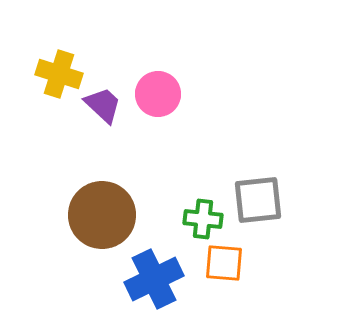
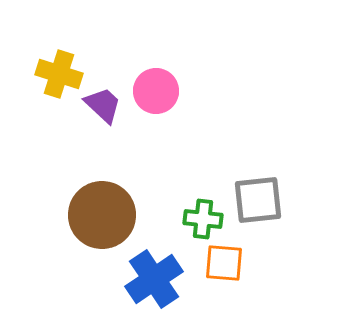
pink circle: moved 2 px left, 3 px up
blue cross: rotated 8 degrees counterclockwise
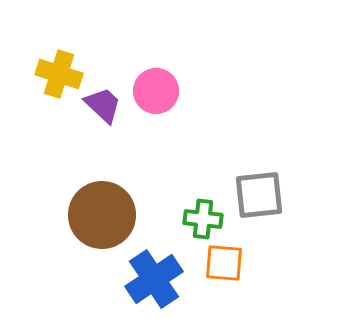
gray square: moved 1 px right, 5 px up
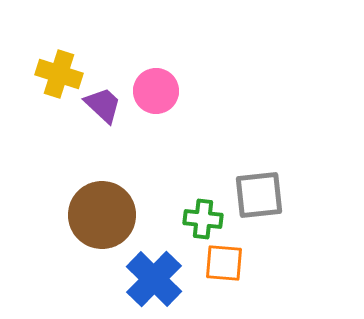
blue cross: rotated 12 degrees counterclockwise
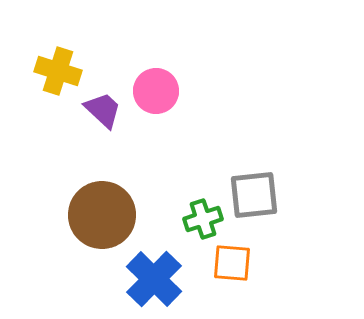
yellow cross: moved 1 px left, 3 px up
purple trapezoid: moved 5 px down
gray square: moved 5 px left
green cross: rotated 24 degrees counterclockwise
orange square: moved 8 px right
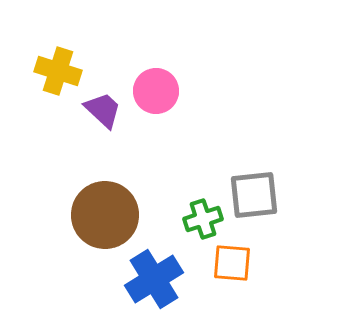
brown circle: moved 3 px right
blue cross: rotated 14 degrees clockwise
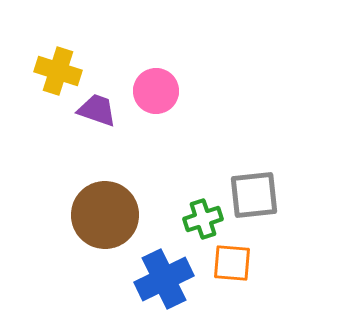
purple trapezoid: moved 6 px left; rotated 24 degrees counterclockwise
blue cross: moved 10 px right; rotated 6 degrees clockwise
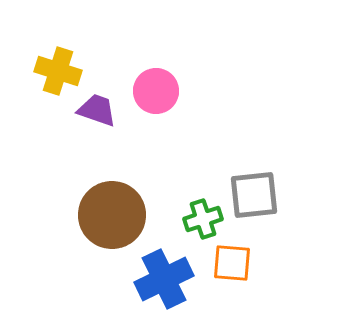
brown circle: moved 7 px right
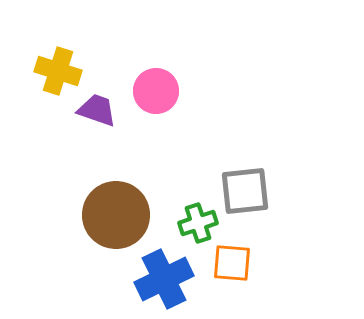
gray square: moved 9 px left, 4 px up
brown circle: moved 4 px right
green cross: moved 5 px left, 4 px down
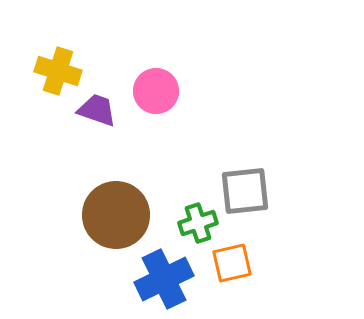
orange square: rotated 18 degrees counterclockwise
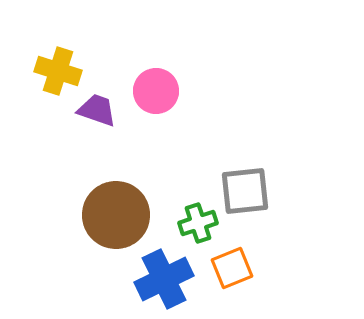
orange square: moved 5 px down; rotated 9 degrees counterclockwise
